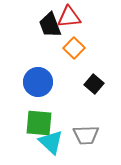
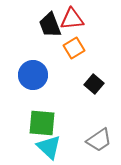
red triangle: moved 3 px right, 2 px down
orange square: rotated 15 degrees clockwise
blue circle: moved 5 px left, 7 px up
green square: moved 3 px right
gray trapezoid: moved 13 px right, 5 px down; rotated 32 degrees counterclockwise
cyan triangle: moved 2 px left, 5 px down
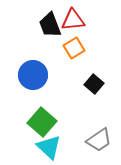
red triangle: moved 1 px right, 1 px down
green square: moved 1 px up; rotated 36 degrees clockwise
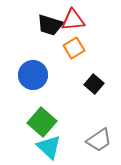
black trapezoid: rotated 52 degrees counterclockwise
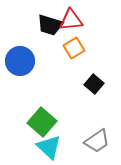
red triangle: moved 2 px left
blue circle: moved 13 px left, 14 px up
gray trapezoid: moved 2 px left, 1 px down
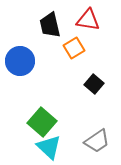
red triangle: moved 17 px right; rotated 15 degrees clockwise
black trapezoid: rotated 60 degrees clockwise
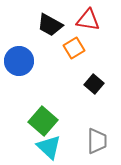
black trapezoid: rotated 48 degrees counterclockwise
blue circle: moved 1 px left
green square: moved 1 px right, 1 px up
gray trapezoid: rotated 56 degrees counterclockwise
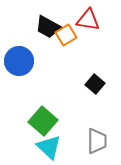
black trapezoid: moved 2 px left, 2 px down
orange square: moved 8 px left, 13 px up
black square: moved 1 px right
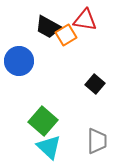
red triangle: moved 3 px left
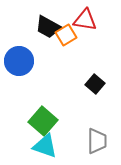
cyan triangle: moved 4 px left, 1 px up; rotated 24 degrees counterclockwise
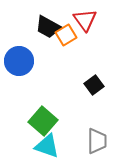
red triangle: rotated 45 degrees clockwise
black square: moved 1 px left, 1 px down; rotated 12 degrees clockwise
cyan triangle: moved 2 px right
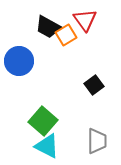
cyan triangle: rotated 8 degrees clockwise
